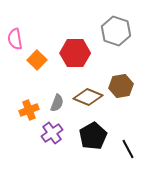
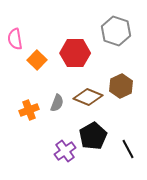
brown hexagon: rotated 15 degrees counterclockwise
purple cross: moved 13 px right, 18 px down
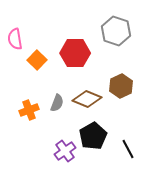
brown diamond: moved 1 px left, 2 px down
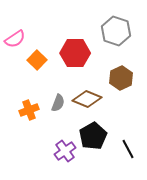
pink semicircle: rotated 115 degrees counterclockwise
brown hexagon: moved 8 px up
gray semicircle: moved 1 px right
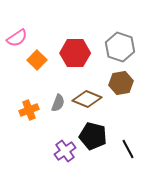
gray hexagon: moved 4 px right, 16 px down
pink semicircle: moved 2 px right, 1 px up
brown hexagon: moved 5 px down; rotated 15 degrees clockwise
black pentagon: rotated 28 degrees counterclockwise
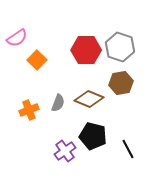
red hexagon: moved 11 px right, 3 px up
brown diamond: moved 2 px right
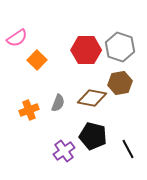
brown hexagon: moved 1 px left
brown diamond: moved 3 px right, 1 px up; rotated 12 degrees counterclockwise
purple cross: moved 1 px left
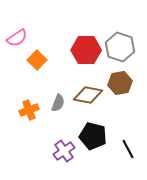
brown diamond: moved 4 px left, 3 px up
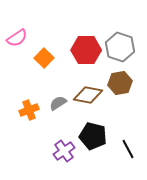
orange square: moved 7 px right, 2 px up
gray semicircle: rotated 144 degrees counterclockwise
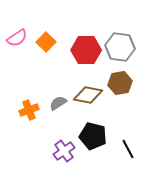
gray hexagon: rotated 12 degrees counterclockwise
orange square: moved 2 px right, 16 px up
